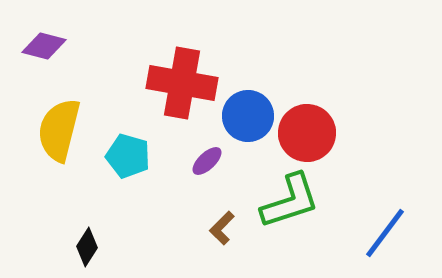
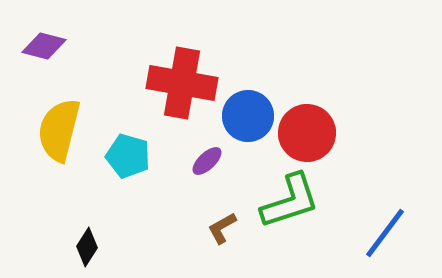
brown L-shape: rotated 16 degrees clockwise
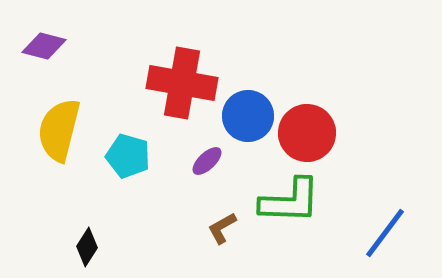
green L-shape: rotated 20 degrees clockwise
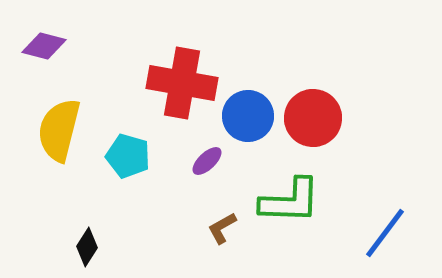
red circle: moved 6 px right, 15 px up
